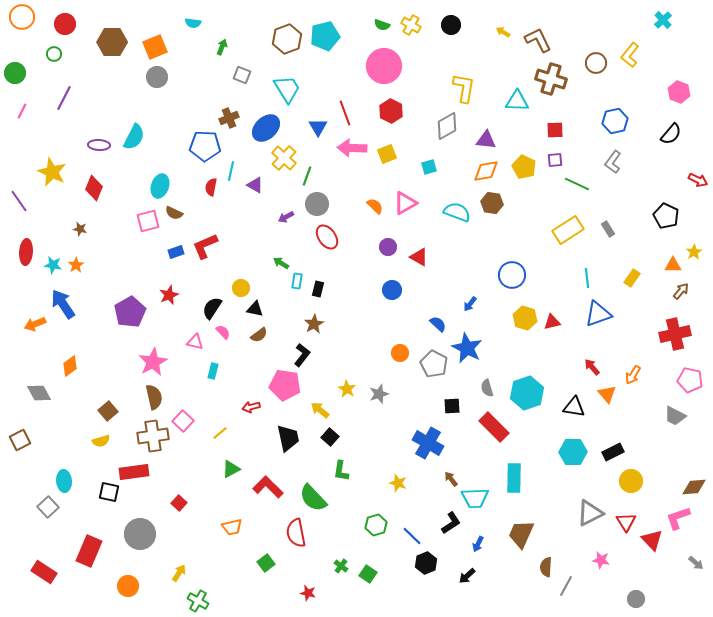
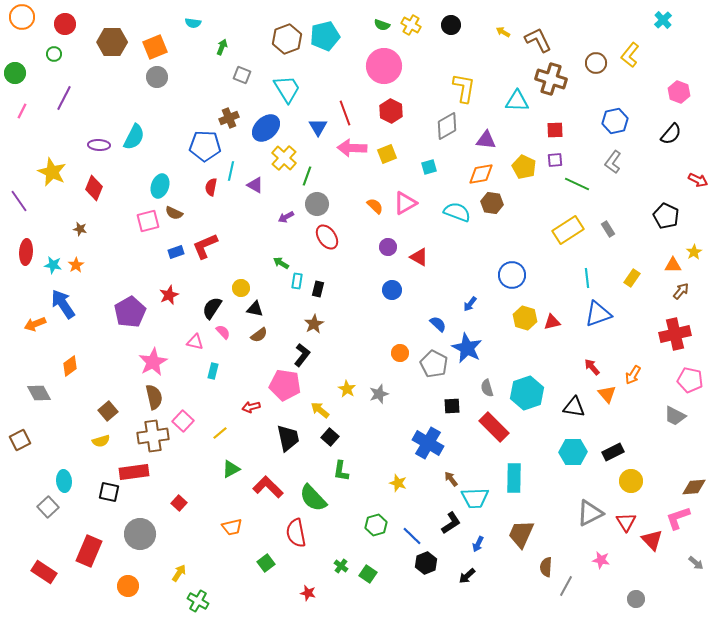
orange diamond at (486, 171): moved 5 px left, 3 px down
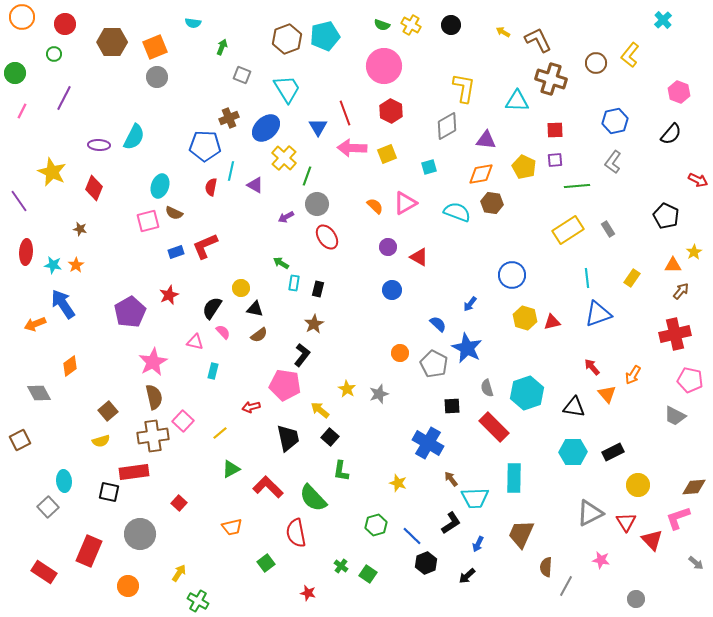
green line at (577, 184): moved 2 px down; rotated 30 degrees counterclockwise
cyan rectangle at (297, 281): moved 3 px left, 2 px down
yellow circle at (631, 481): moved 7 px right, 4 px down
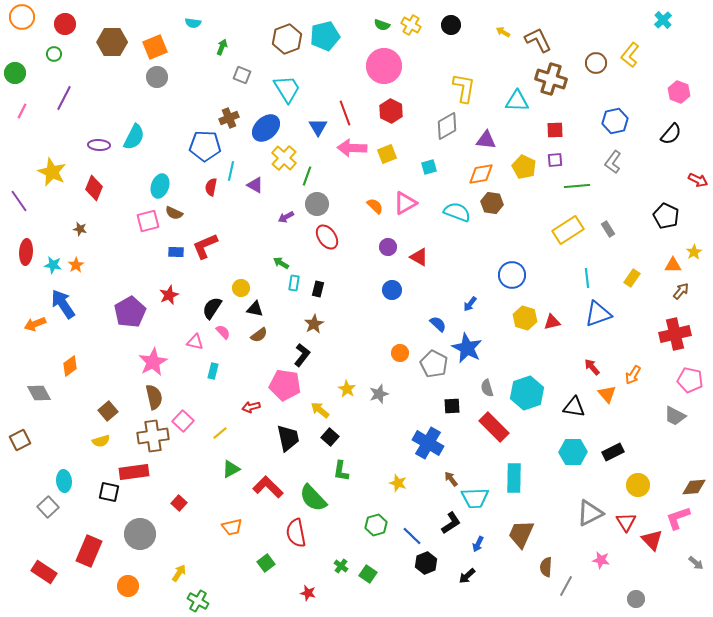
blue rectangle at (176, 252): rotated 21 degrees clockwise
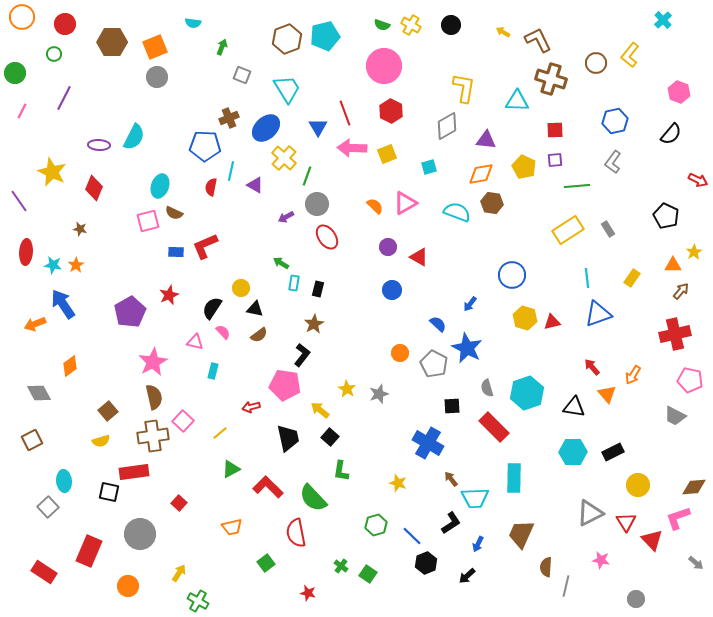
brown square at (20, 440): moved 12 px right
gray line at (566, 586): rotated 15 degrees counterclockwise
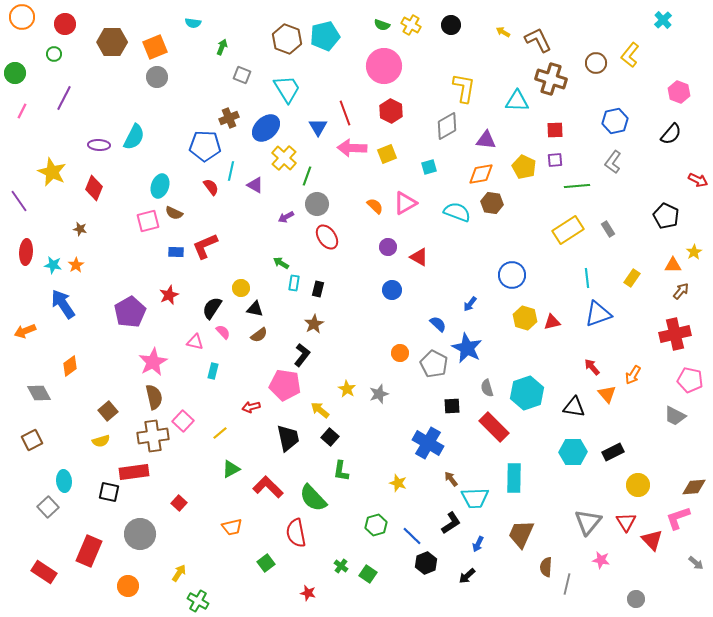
brown hexagon at (287, 39): rotated 20 degrees counterclockwise
red semicircle at (211, 187): rotated 132 degrees clockwise
orange arrow at (35, 324): moved 10 px left, 7 px down
gray triangle at (590, 513): moved 2 px left, 9 px down; rotated 24 degrees counterclockwise
gray line at (566, 586): moved 1 px right, 2 px up
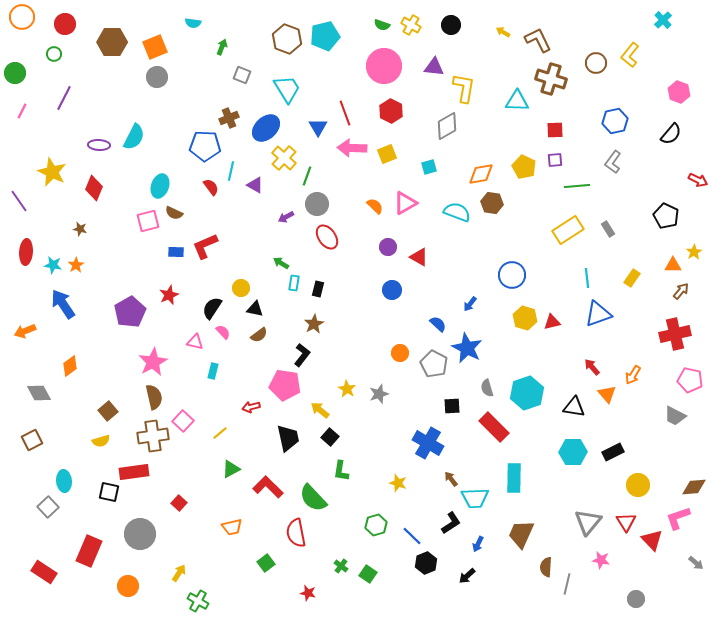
purple triangle at (486, 140): moved 52 px left, 73 px up
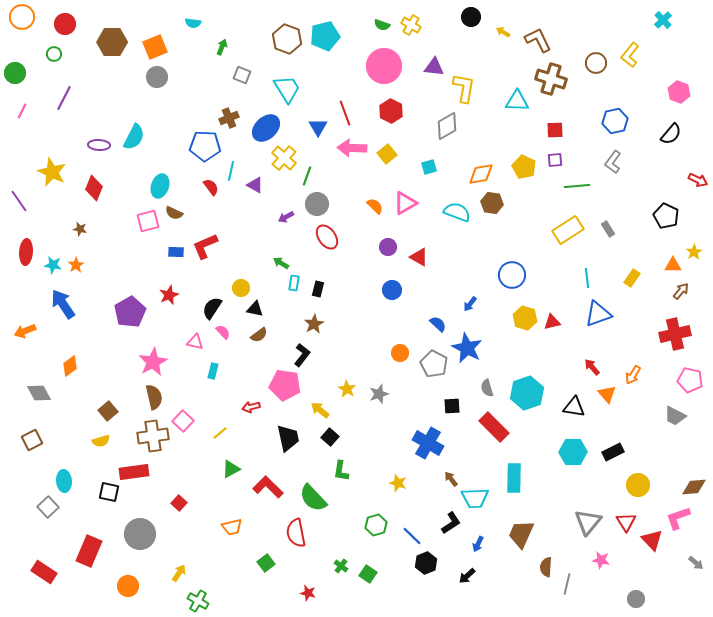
black circle at (451, 25): moved 20 px right, 8 px up
yellow square at (387, 154): rotated 18 degrees counterclockwise
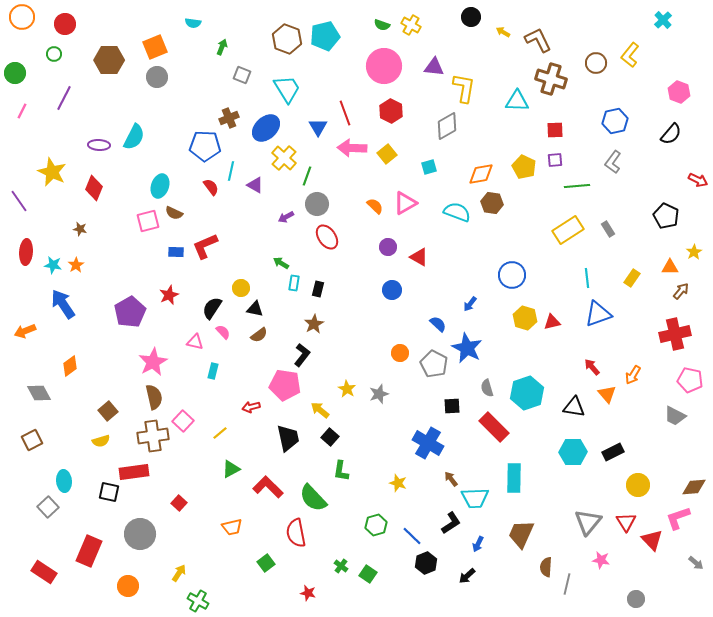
brown hexagon at (112, 42): moved 3 px left, 18 px down
orange triangle at (673, 265): moved 3 px left, 2 px down
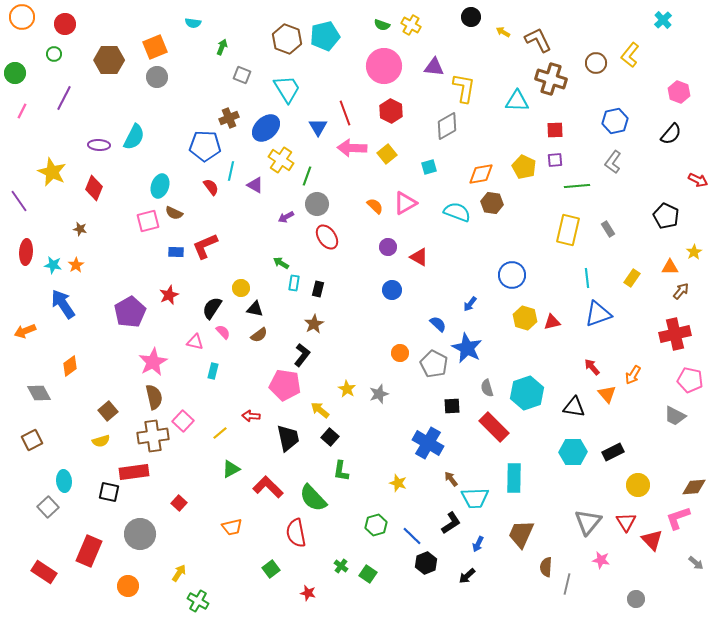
yellow cross at (284, 158): moved 3 px left, 2 px down; rotated 10 degrees counterclockwise
yellow rectangle at (568, 230): rotated 44 degrees counterclockwise
red arrow at (251, 407): moved 9 px down; rotated 18 degrees clockwise
green square at (266, 563): moved 5 px right, 6 px down
